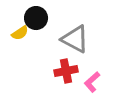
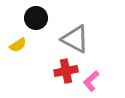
yellow semicircle: moved 2 px left, 12 px down
pink L-shape: moved 1 px left, 1 px up
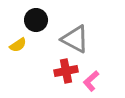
black circle: moved 2 px down
